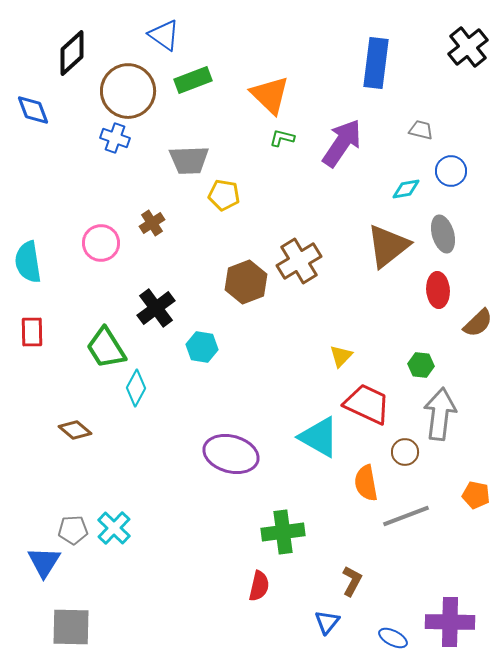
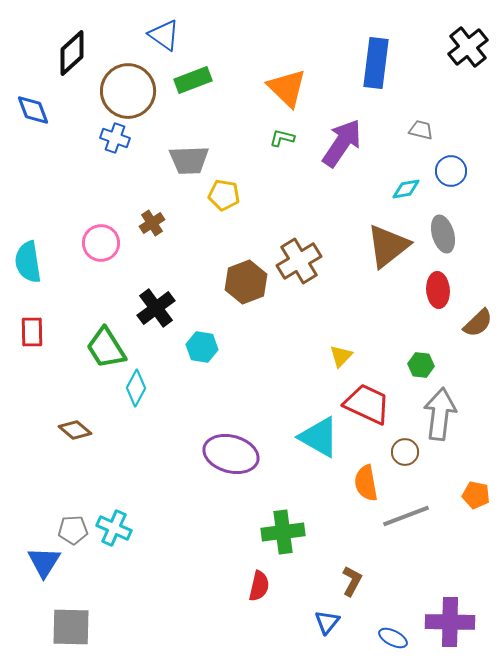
orange triangle at (270, 95): moved 17 px right, 7 px up
cyan cross at (114, 528): rotated 20 degrees counterclockwise
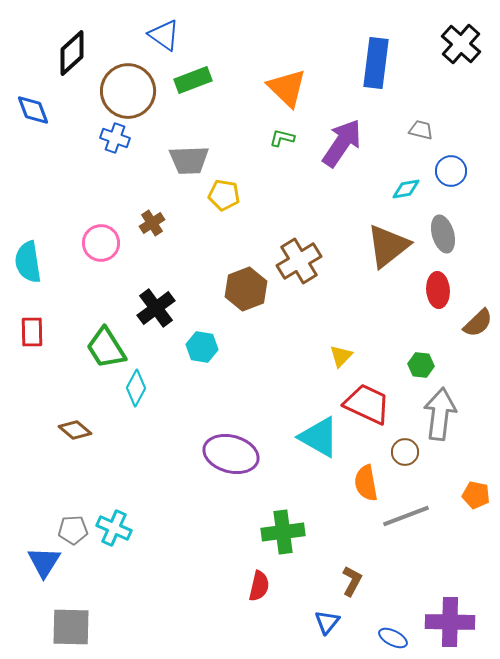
black cross at (468, 47): moved 7 px left, 3 px up; rotated 9 degrees counterclockwise
brown hexagon at (246, 282): moved 7 px down
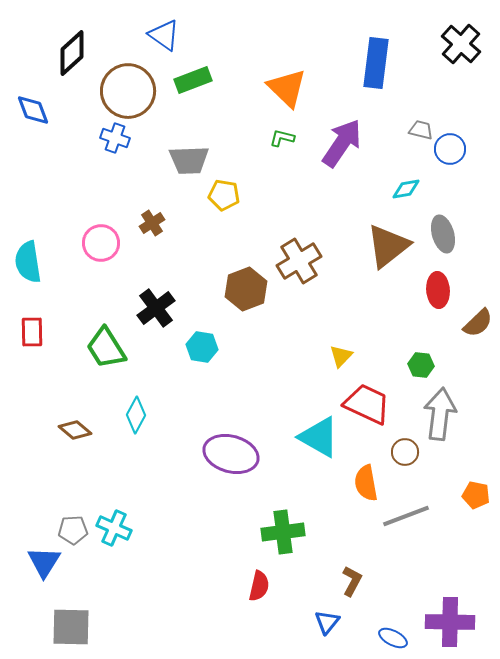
blue circle at (451, 171): moved 1 px left, 22 px up
cyan diamond at (136, 388): moved 27 px down
